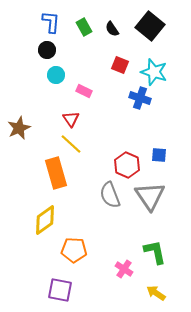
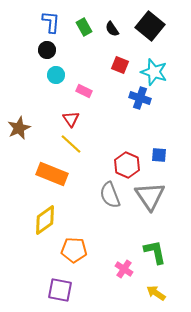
orange rectangle: moved 4 px left, 1 px down; rotated 52 degrees counterclockwise
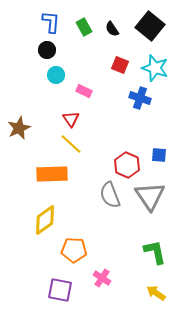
cyan star: moved 1 px right, 4 px up
orange rectangle: rotated 24 degrees counterclockwise
pink cross: moved 22 px left, 9 px down
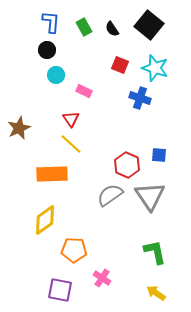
black square: moved 1 px left, 1 px up
gray semicircle: rotated 76 degrees clockwise
